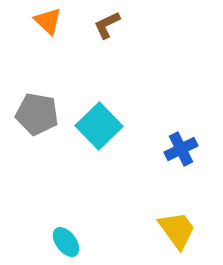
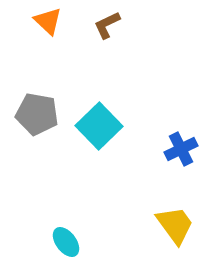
yellow trapezoid: moved 2 px left, 5 px up
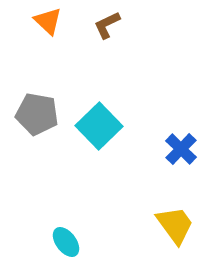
blue cross: rotated 20 degrees counterclockwise
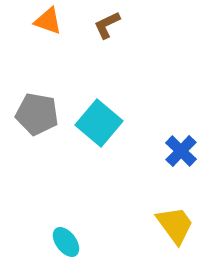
orange triangle: rotated 24 degrees counterclockwise
cyan square: moved 3 px up; rotated 6 degrees counterclockwise
blue cross: moved 2 px down
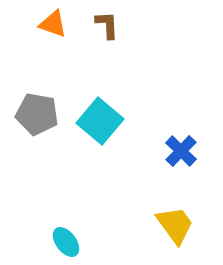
orange triangle: moved 5 px right, 3 px down
brown L-shape: rotated 112 degrees clockwise
cyan square: moved 1 px right, 2 px up
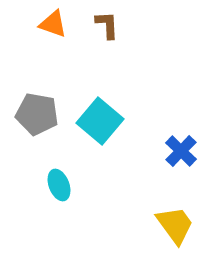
cyan ellipse: moved 7 px left, 57 px up; rotated 16 degrees clockwise
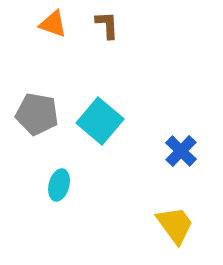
cyan ellipse: rotated 36 degrees clockwise
